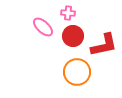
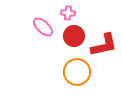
red circle: moved 1 px right
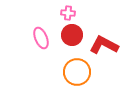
pink ellipse: moved 2 px left, 11 px down; rotated 25 degrees clockwise
red circle: moved 2 px left, 1 px up
red L-shape: rotated 140 degrees counterclockwise
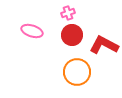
pink cross: rotated 24 degrees counterclockwise
pink ellipse: moved 9 px left, 7 px up; rotated 50 degrees counterclockwise
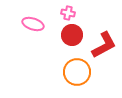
pink cross: rotated 32 degrees clockwise
pink ellipse: moved 1 px right, 7 px up
red L-shape: rotated 124 degrees clockwise
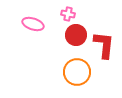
pink cross: moved 1 px down
red circle: moved 4 px right
red L-shape: rotated 56 degrees counterclockwise
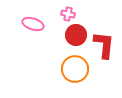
orange circle: moved 2 px left, 3 px up
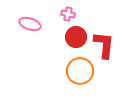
pink ellipse: moved 3 px left
red circle: moved 2 px down
orange circle: moved 5 px right, 2 px down
